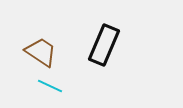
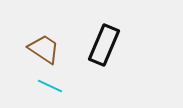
brown trapezoid: moved 3 px right, 3 px up
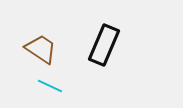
brown trapezoid: moved 3 px left
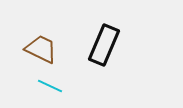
brown trapezoid: rotated 8 degrees counterclockwise
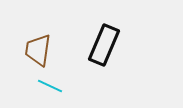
brown trapezoid: moved 3 px left, 1 px down; rotated 108 degrees counterclockwise
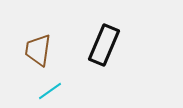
cyan line: moved 5 px down; rotated 60 degrees counterclockwise
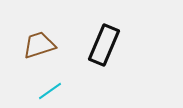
brown trapezoid: moved 1 px right, 5 px up; rotated 64 degrees clockwise
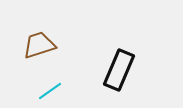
black rectangle: moved 15 px right, 25 px down
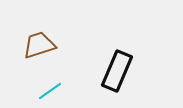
black rectangle: moved 2 px left, 1 px down
